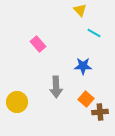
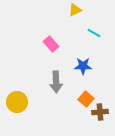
yellow triangle: moved 5 px left; rotated 48 degrees clockwise
pink rectangle: moved 13 px right
gray arrow: moved 5 px up
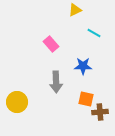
orange square: rotated 28 degrees counterclockwise
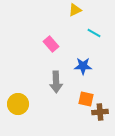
yellow circle: moved 1 px right, 2 px down
